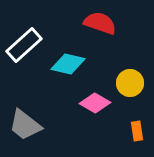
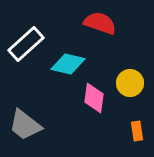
white rectangle: moved 2 px right, 1 px up
pink diamond: moved 1 px left, 5 px up; rotated 68 degrees clockwise
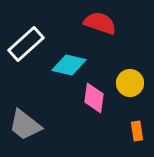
cyan diamond: moved 1 px right, 1 px down
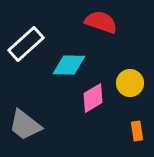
red semicircle: moved 1 px right, 1 px up
cyan diamond: rotated 12 degrees counterclockwise
pink diamond: moved 1 px left; rotated 52 degrees clockwise
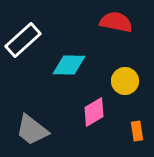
red semicircle: moved 15 px right; rotated 8 degrees counterclockwise
white rectangle: moved 3 px left, 4 px up
yellow circle: moved 5 px left, 2 px up
pink diamond: moved 1 px right, 14 px down
gray trapezoid: moved 7 px right, 5 px down
